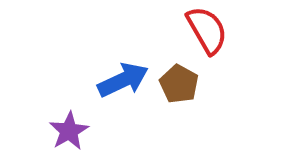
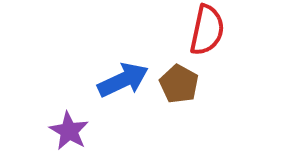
red semicircle: rotated 42 degrees clockwise
purple star: rotated 12 degrees counterclockwise
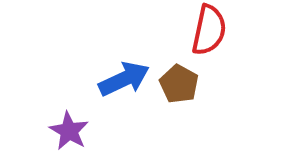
red semicircle: moved 2 px right
blue arrow: moved 1 px right, 1 px up
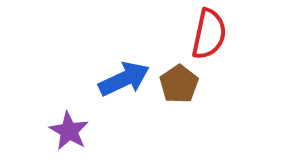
red semicircle: moved 4 px down
brown pentagon: rotated 9 degrees clockwise
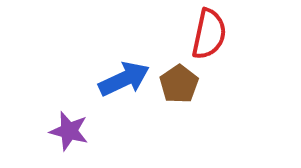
purple star: rotated 15 degrees counterclockwise
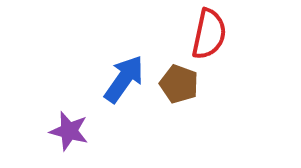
blue arrow: rotated 30 degrees counterclockwise
brown pentagon: rotated 18 degrees counterclockwise
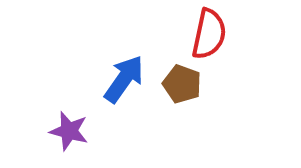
brown pentagon: moved 3 px right
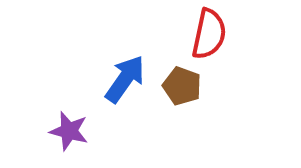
blue arrow: moved 1 px right
brown pentagon: moved 2 px down
